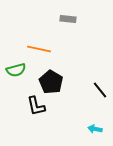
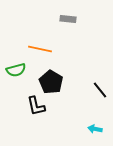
orange line: moved 1 px right
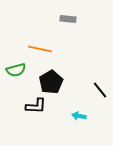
black pentagon: rotated 10 degrees clockwise
black L-shape: rotated 75 degrees counterclockwise
cyan arrow: moved 16 px left, 13 px up
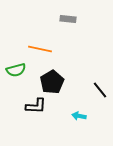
black pentagon: moved 1 px right
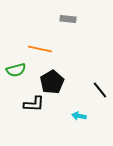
black L-shape: moved 2 px left, 2 px up
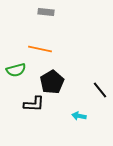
gray rectangle: moved 22 px left, 7 px up
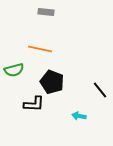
green semicircle: moved 2 px left
black pentagon: rotated 20 degrees counterclockwise
